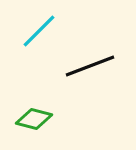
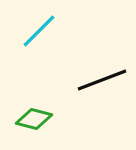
black line: moved 12 px right, 14 px down
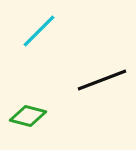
green diamond: moved 6 px left, 3 px up
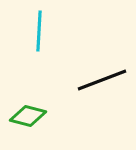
cyan line: rotated 42 degrees counterclockwise
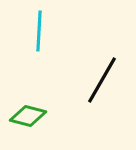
black line: rotated 39 degrees counterclockwise
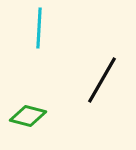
cyan line: moved 3 px up
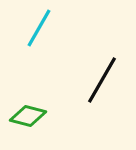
cyan line: rotated 27 degrees clockwise
